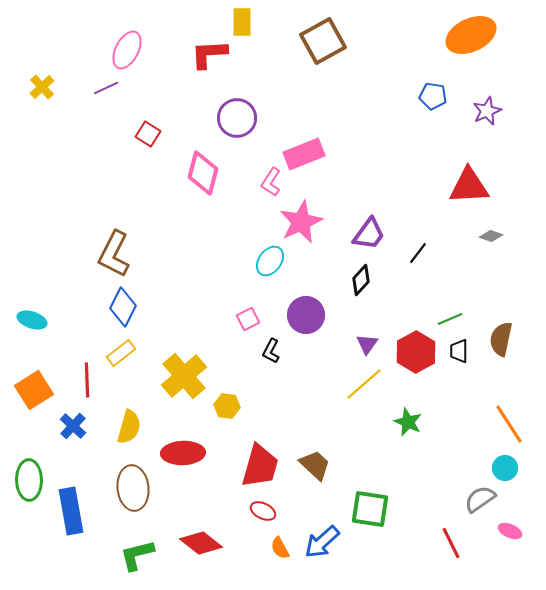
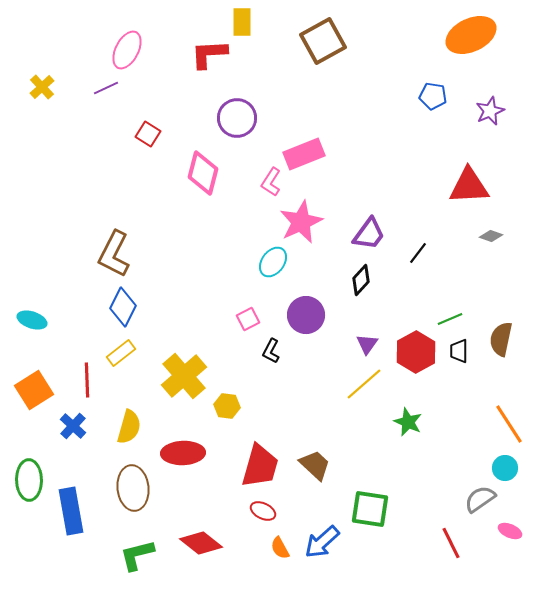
purple star at (487, 111): moved 3 px right
cyan ellipse at (270, 261): moved 3 px right, 1 px down
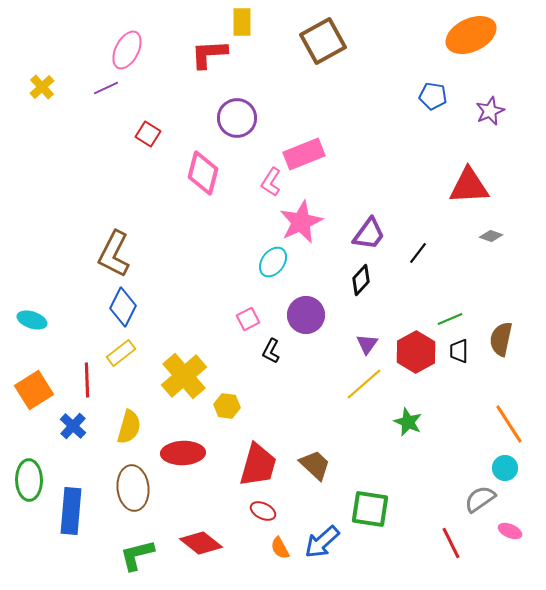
red trapezoid at (260, 466): moved 2 px left, 1 px up
blue rectangle at (71, 511): rotated 15 degrees clockwise
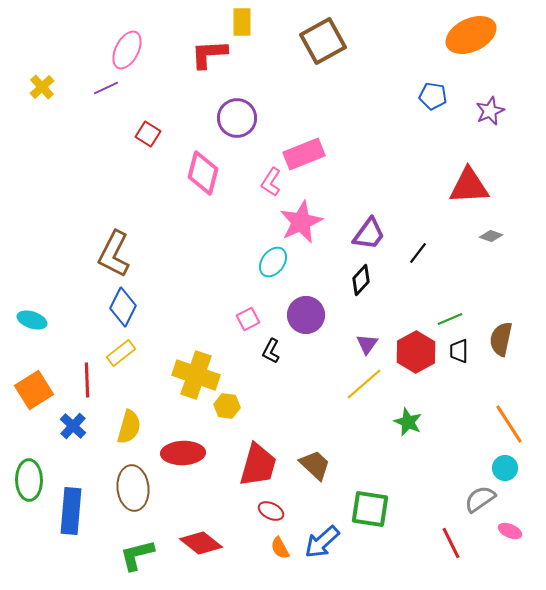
yellow cross at (184, 376): moved 12 px right, 1 px up; rotated 30 degrees counterclockwise
red ellipse at (263, 511): moved 8 px right
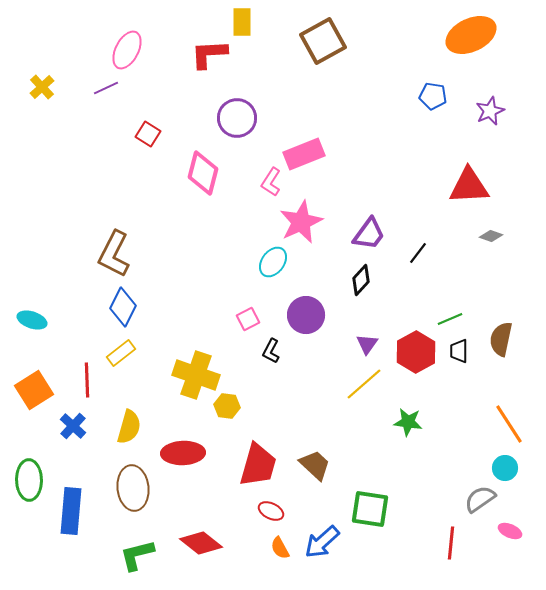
green star at (408, 422): rotated 16 degrees counterclockwise
red line at (451, 543): rotated 32 degrees clockwise
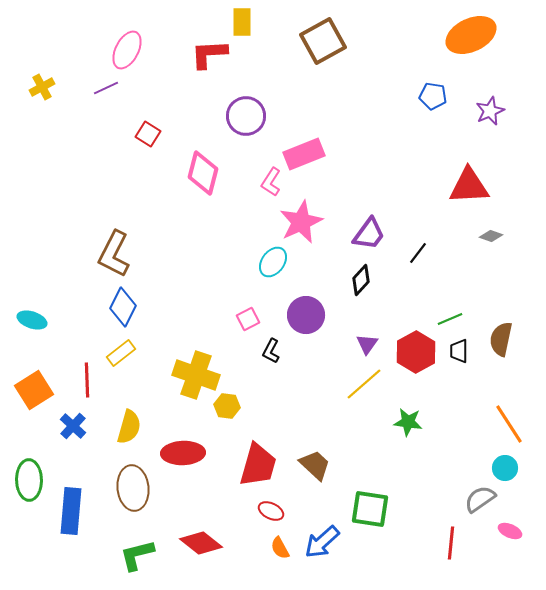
yellow cross at (42, 87): rotated 15 degrees clockwise
purple circle at (237, 118): moved 9 px right, 2 px up
